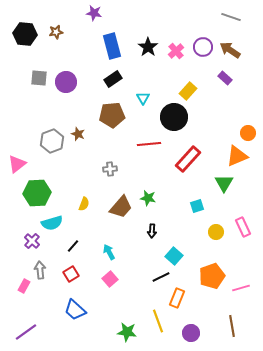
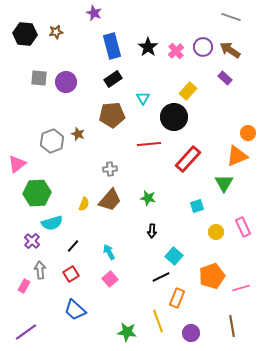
purple star at (94, 13): rotated 14 degrees clockwise
brown trapezoid at (121, 207): moved 11 px left, 7 px up
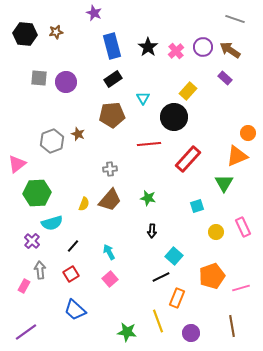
gray line at (231, 17): moved 4 px right, 2 px down
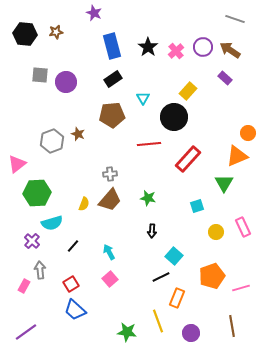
gray square at (39, 78): moved 1 px right, 3 px up
gray cross at (110, 169): moved 5 px down
red square at (71, 274): moved 10 px down
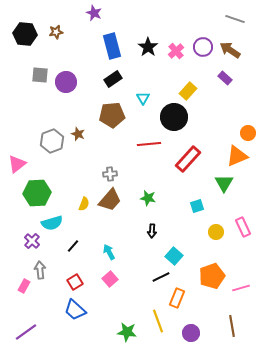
red square at (71, 284): moved 4 px right, 2 px up
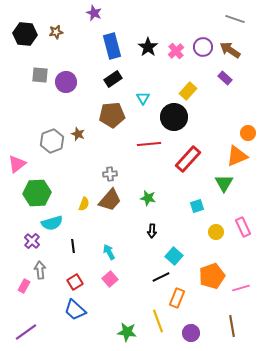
black line at (73, 246): rotated 48 degrees counterclockwise
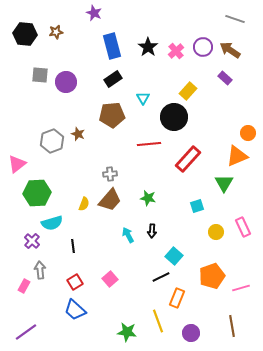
cyan arrow at (109, 252): moved 19 px right, 17 px up
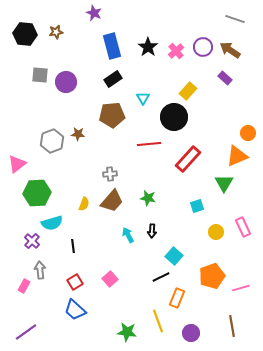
brown star at (78, 134): rotated 16 degrees counterclockwise
brown trapezoid at (110, 200): moved 2 px right, 1 px down
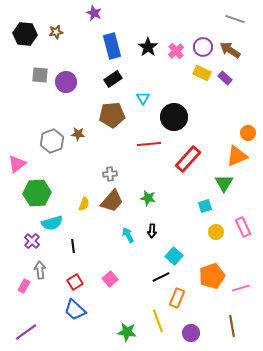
yellow rectangle at (188, 91): moved 14 px right, 18 px up; rotated 72 degrees clockwise
cyan square at (197, 206): moved 8 px right
